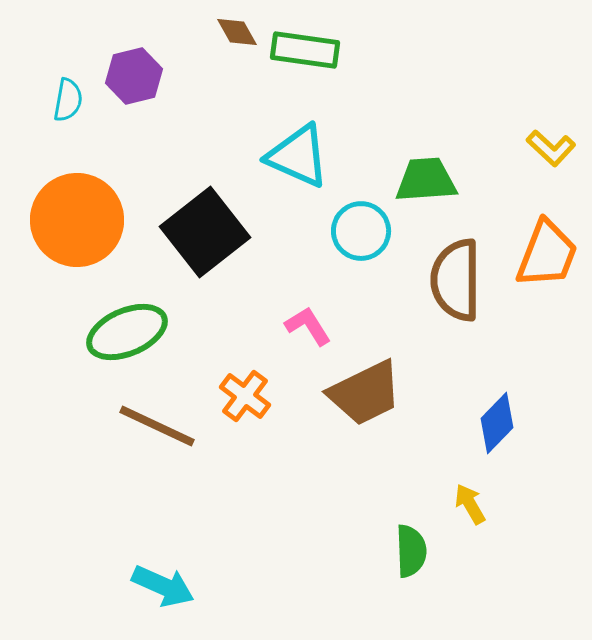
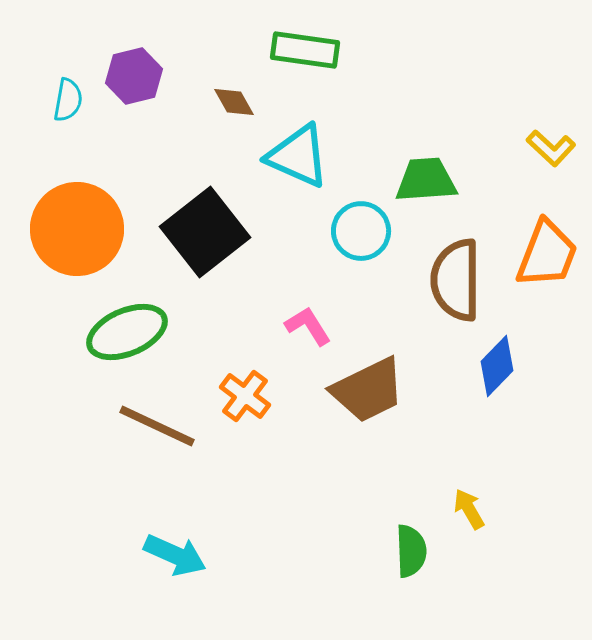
brown diamond: moved 3 px left, 70 px down
orange circle: moved 9 px down
brown trapezoid: moved 3 px right, 3 px up
blue diamond: moved 57 px up
yellow arrow: moved 1 px left, 5 px down
cyan arrow: moved 12 px right, 31 px up
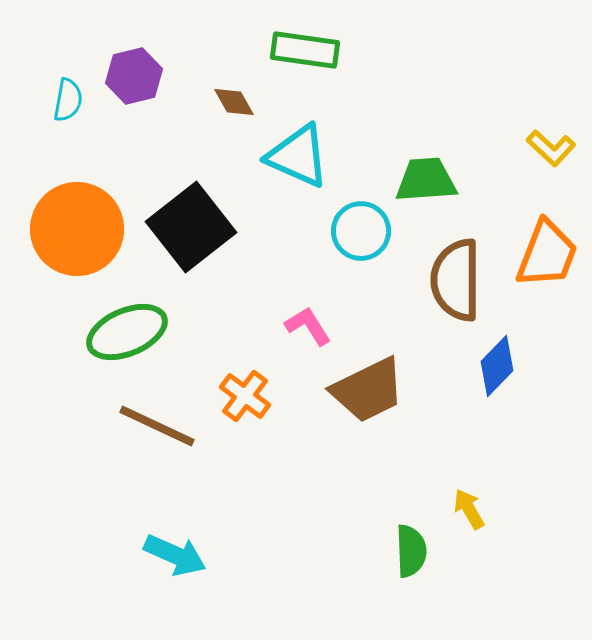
black square: moved 14 px left, 5 px up
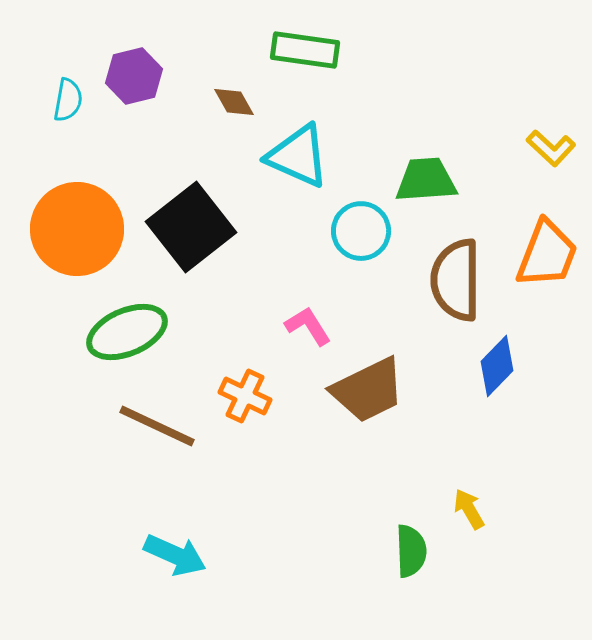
orange cross: rotated 12 degrees counterclockwise
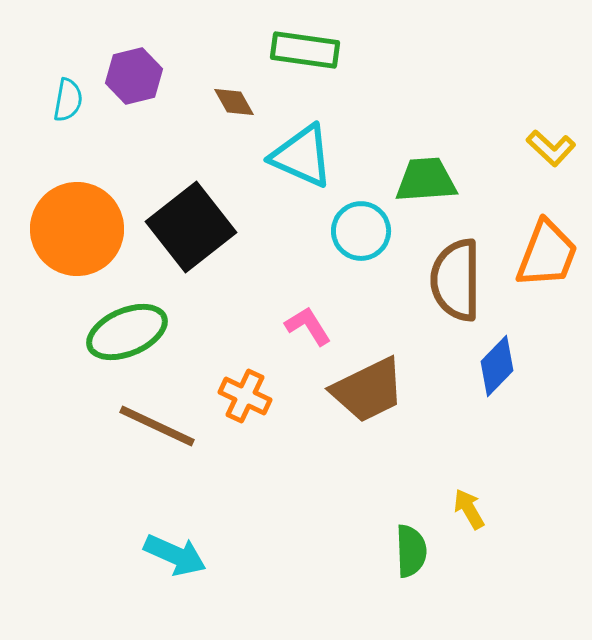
cyan triangle: moved 4 px right
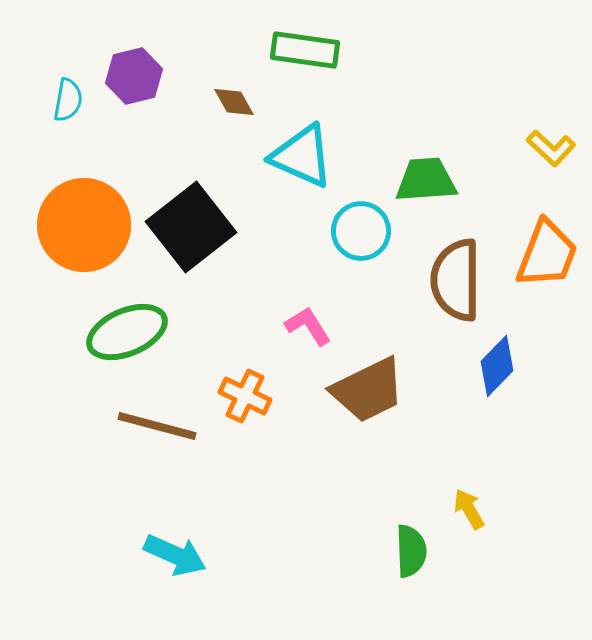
orange circle: moved 7 px right, 4 px up
brown line: rotated 10 degrees counterclockwise
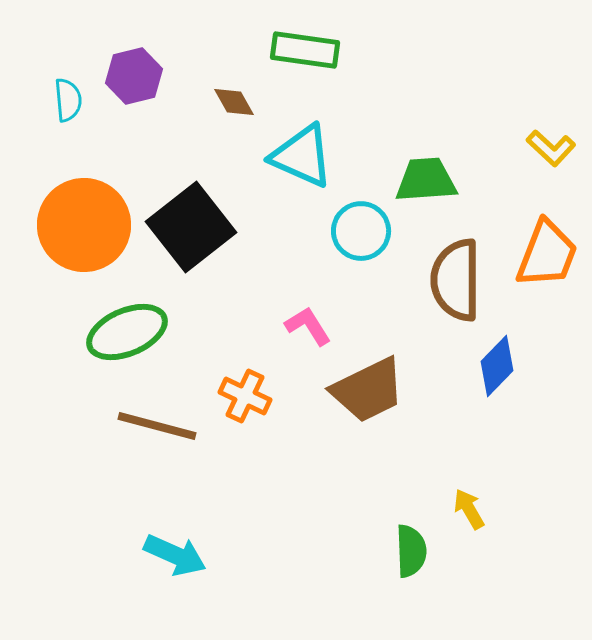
cyan semicircle: rotated 15 degrees counterclockwise
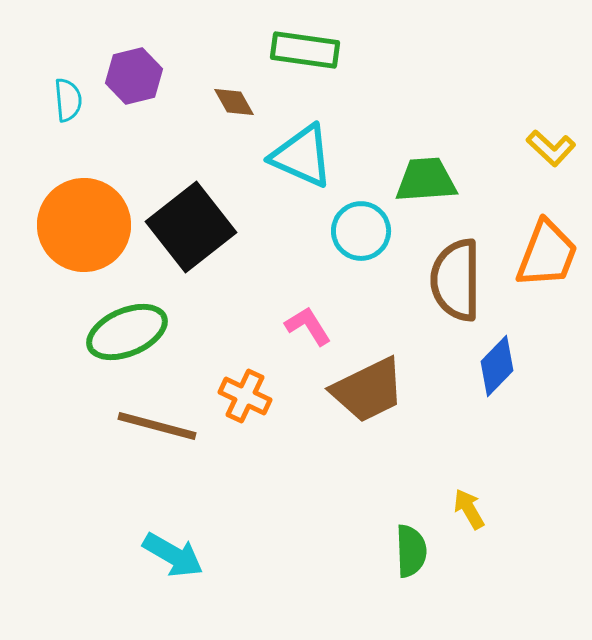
cyan arrow: moved 2 px left; rotated 6 degrees clockwise
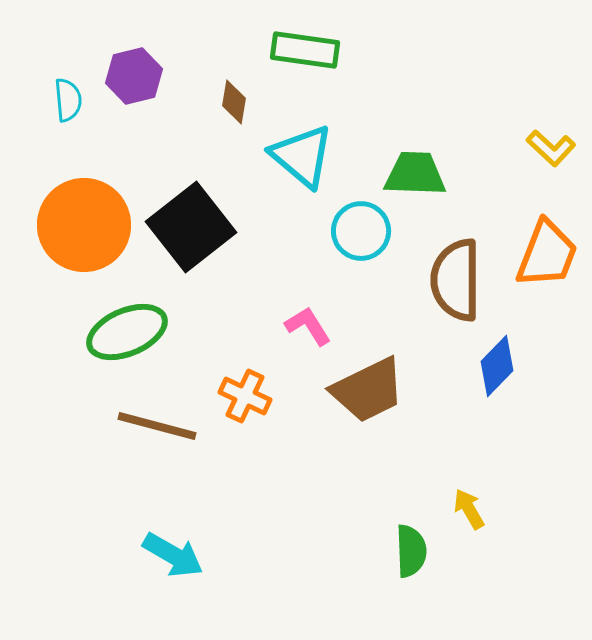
brown diamond: rotated 39 degrees clockwise
cyan triangle: rotated 16 degrees clockwise
green trapezoid: moved 11 px left, 6 px up; rotated 6 degrees clockwise
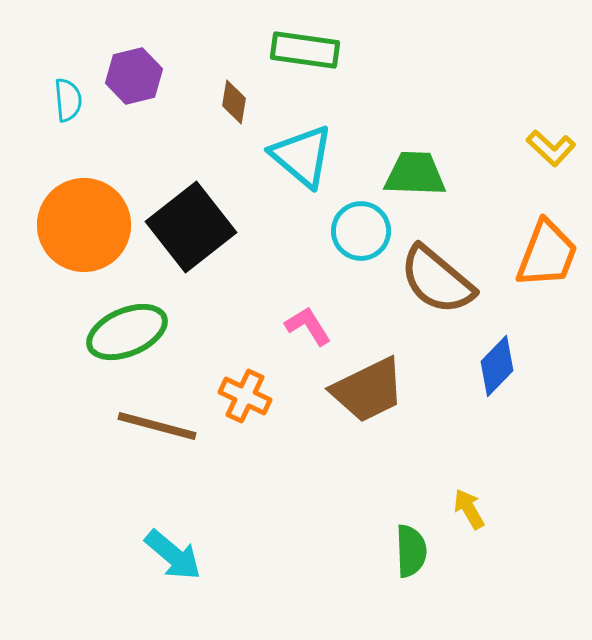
brown semicircle: moved 19 px left; rotated 50 degrees counterclockwise
cyan arrow: rotated 10 degrees clockwise
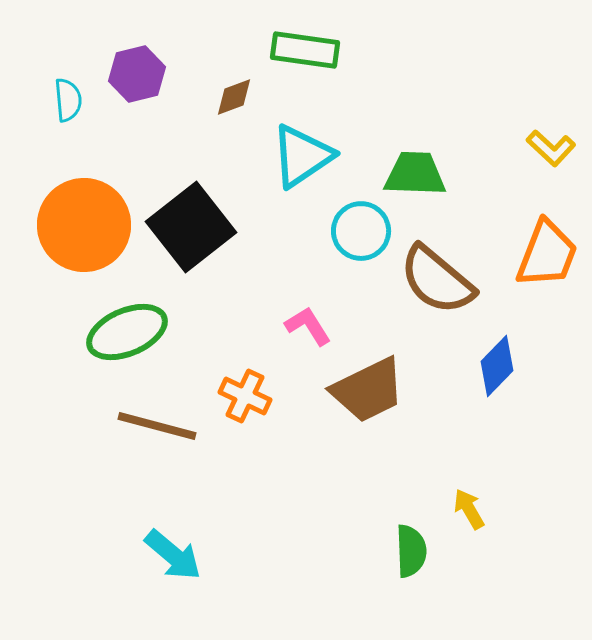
purple hexagon: moved 3 px right, 2 px up
brown diamond: moved 5 px up; rotated 60 degrees clockwise
cyan triangle: rotated 46 degrees clockwise
